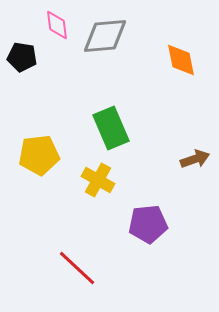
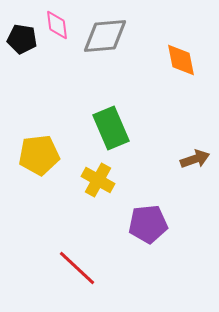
black pentagon: moved 18 px up
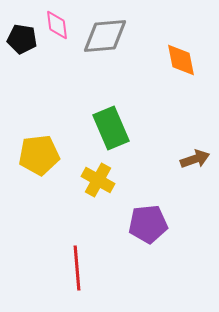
red line: rotated 42 degrees clockwise
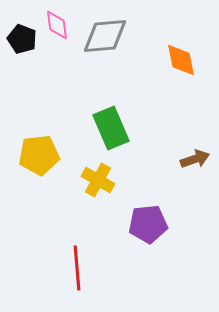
black pentagon: rotated 12 degrees clockwise
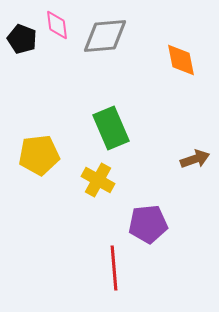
red line: moved 37 px right
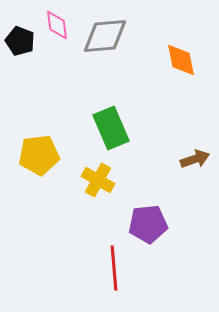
black pentagon: moved 2 px left, 2 px down
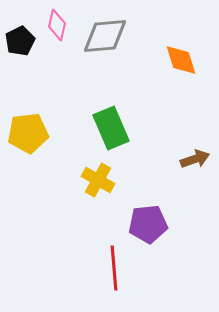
pink diamond: rotated 20 degrees clockwise
black pentagon: rotated 24 degrees clockwise
orange diamond: rotated 6 degrees counterclockwise
yellow pentagon: moved 11 px left, 22 px up
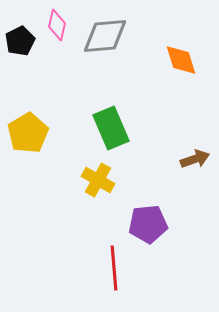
yellow pentagon: rotated 24 degrees counterclockwise
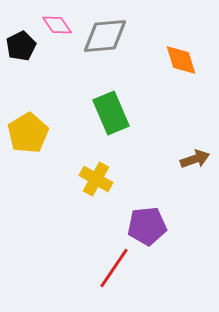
pink diamond: rotated 48 degrees counterclockwise
black pentagon: moved 1 px right, 5 px down
green rectangle: moved 15 px up
yellow cross: moved 2 px left, 1 px up
purple pentagon: moved 1 px left, 2 px down
red line: rotated 39 degrees clockwise
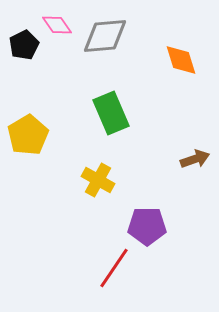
black pentagon: moved 3 px right, 1 px up
yellow pentagon: moved 2 px down
yellow cross: moved 2 px right, 1 px down
purple pentagon: rotated 6 degrees clockwise
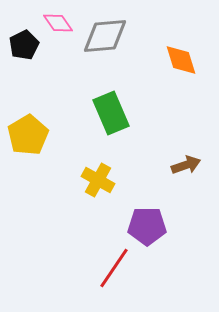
pink diamond: moved 1 px right, 2 px up
brown arrow: moved 9 px left, 6 px down
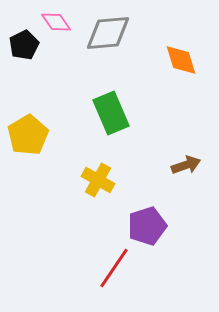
pink diamond: moved 2 px left, 1 px up
gray diamond: moved 3 px right, 3 px up
purple pentagon: rotated 18 degrees counterclockwise
